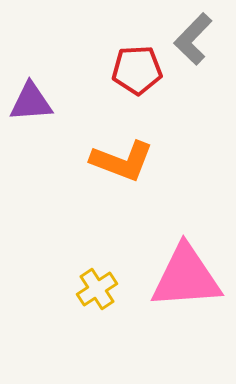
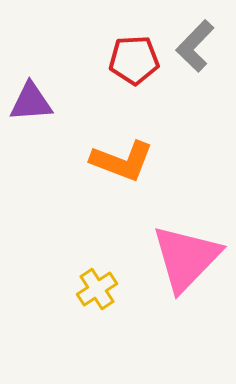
gray L-shape: moved 2 px right, 7 px down
red pentagon: moved 3 px left, 10 px up
pink triangle: moved 19 px up; rotated 42 degrees counterclockwise
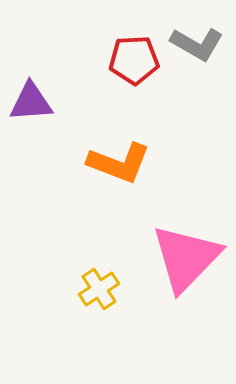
gray L-shape: moved 2 px right, 2 px up; rotated 104 degrees counterclockwise
orange L-shape: moved 3 px left, 2 px down
yellow cross: moved 2 px right
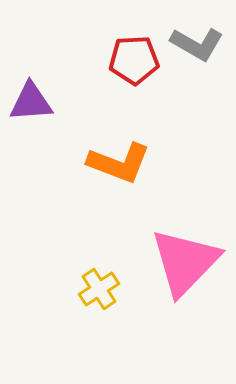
pink triangle: moved 1 px left, 4 px down
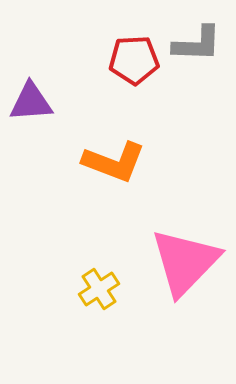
gray L-shape: rotated 28 degrees counterclockwise
orange L-shape: moved 5 px left, 1 px up
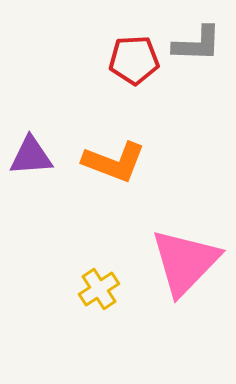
purple triangle: moved 54 px down
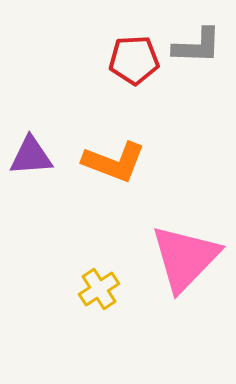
gray L-shape: moved 2 px down
pink triangle: moved 4 px up
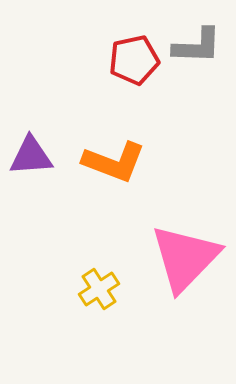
red pentagon: rotated 9 degrees counterclockwise
